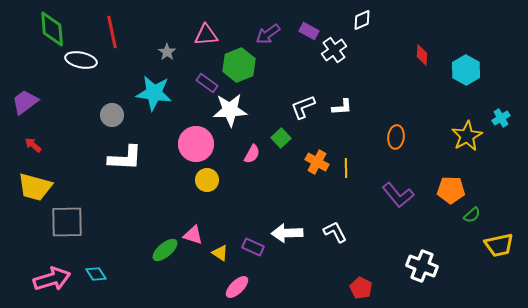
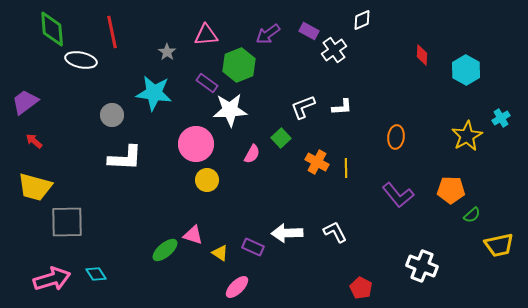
red arrow at (33, 145): moved 1 px right, 4 px up
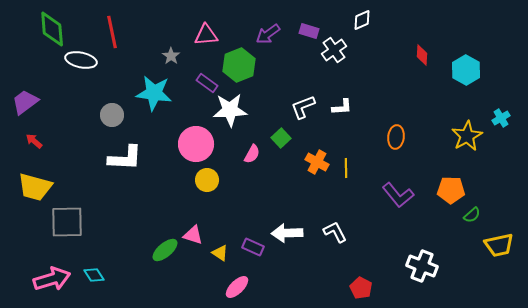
purple rectangle at (309, 31): rotated 12 degrees counterclockwise
gray star at (167, 52): moved 4 px right, 4 px down
cyan diamond at (96, 274): moved 2 px left, 1 px down
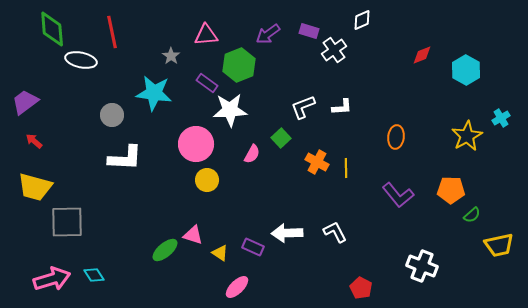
red diamond at (422, 55): rotated 65 degrees clockwise
